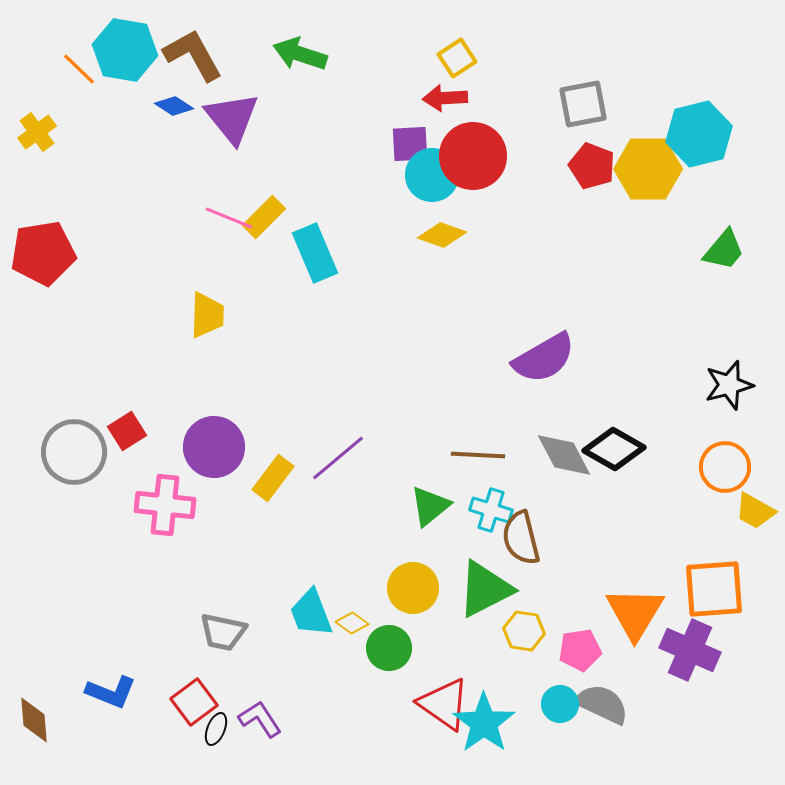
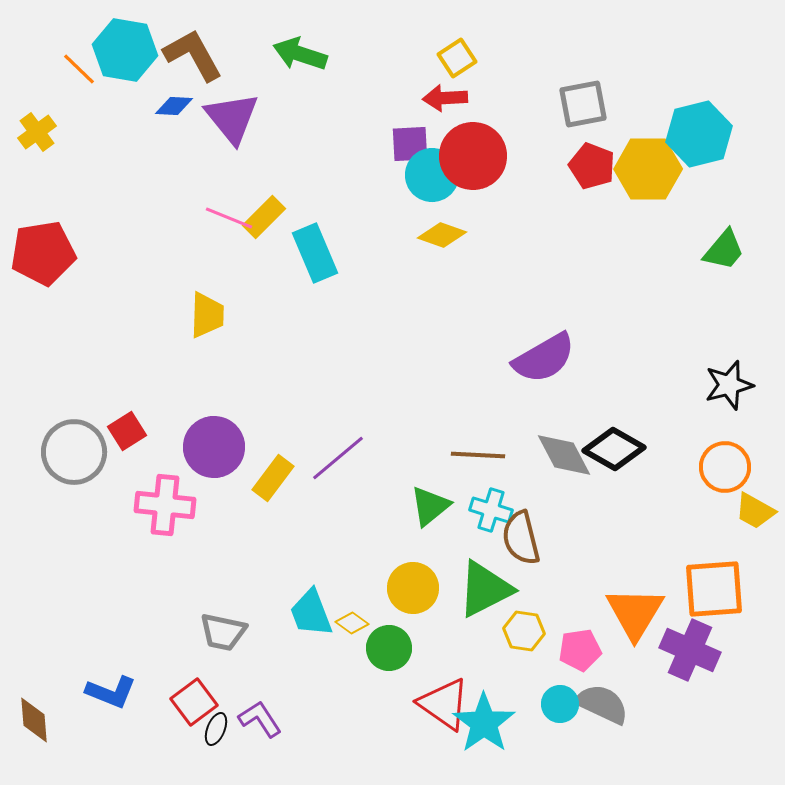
blue diamond at (174, 106): rotated 30 degrees counterclockwise
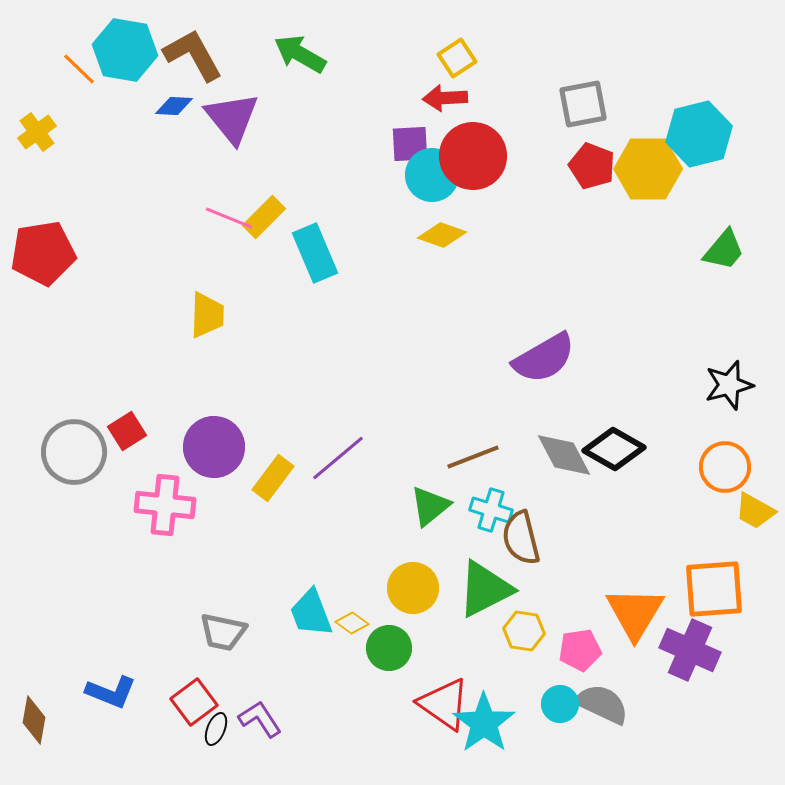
green arrow at (300, 54): rotated 12 degrees clockwise
brown line at (478, 455): moved 5 px left, 2 px down; rotated 24 degrees counterclockwise
brown diamond at (34, 720): rotated 15 degrees clockwise
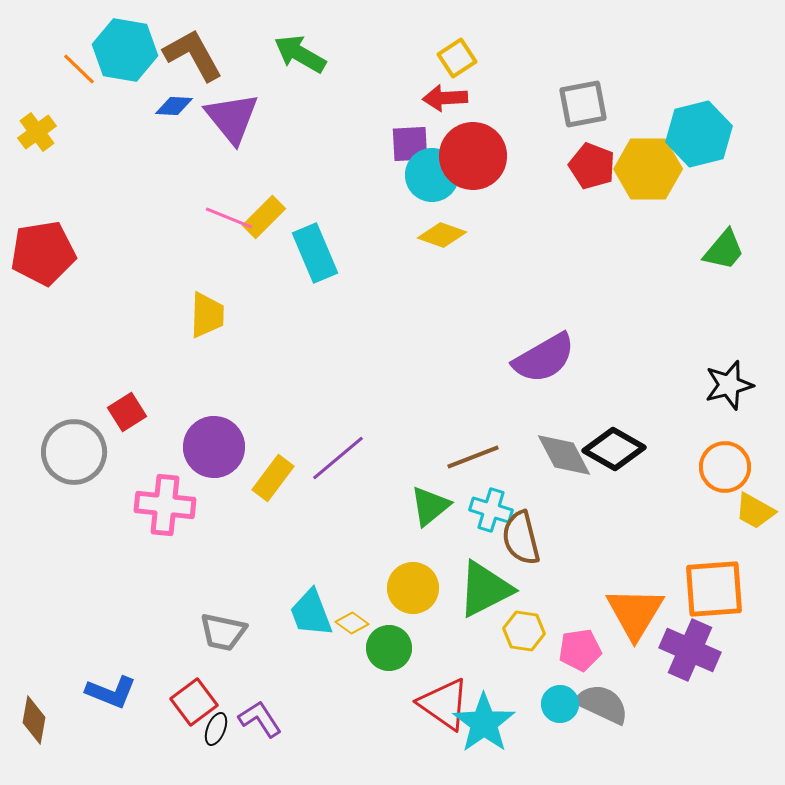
red square at (127, 431): moved 19 px up
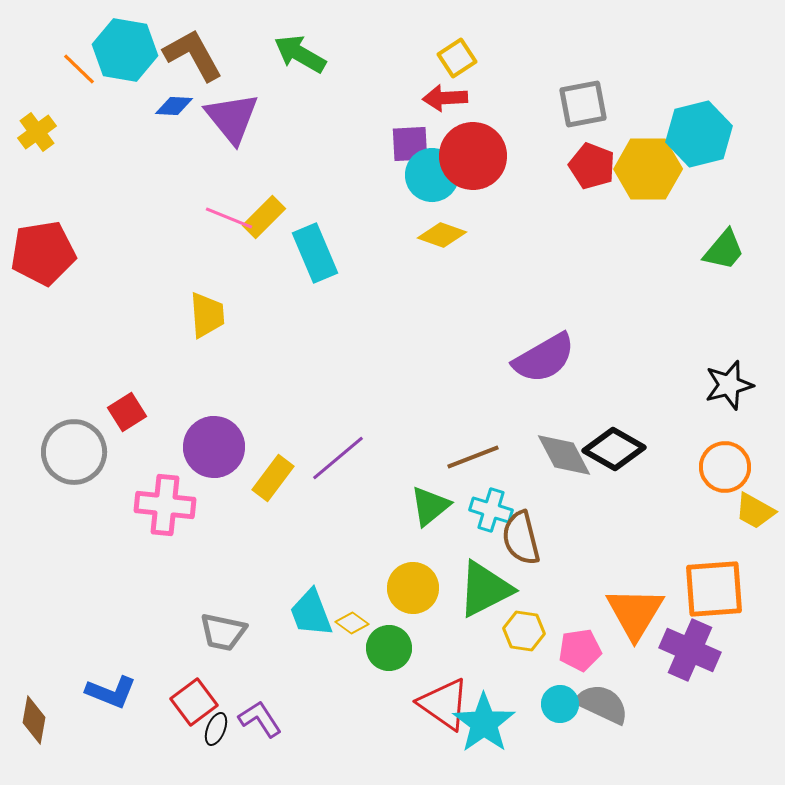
yellow trapezoid at (207, 315): rotated 6 degrees counterclockwise
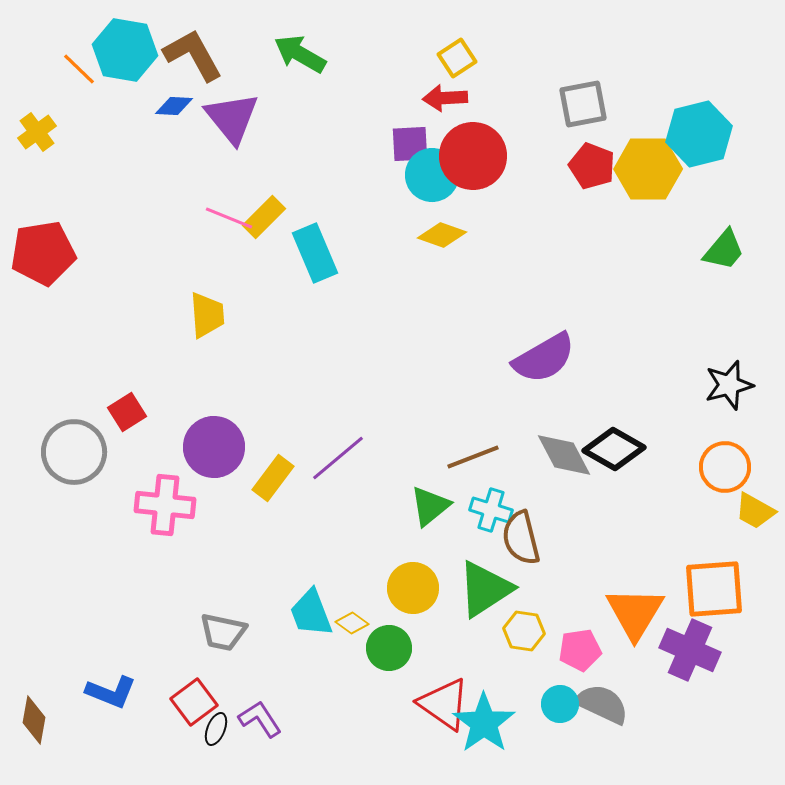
green triangle at (485, 589): rotated 6 degrees counterclockwise
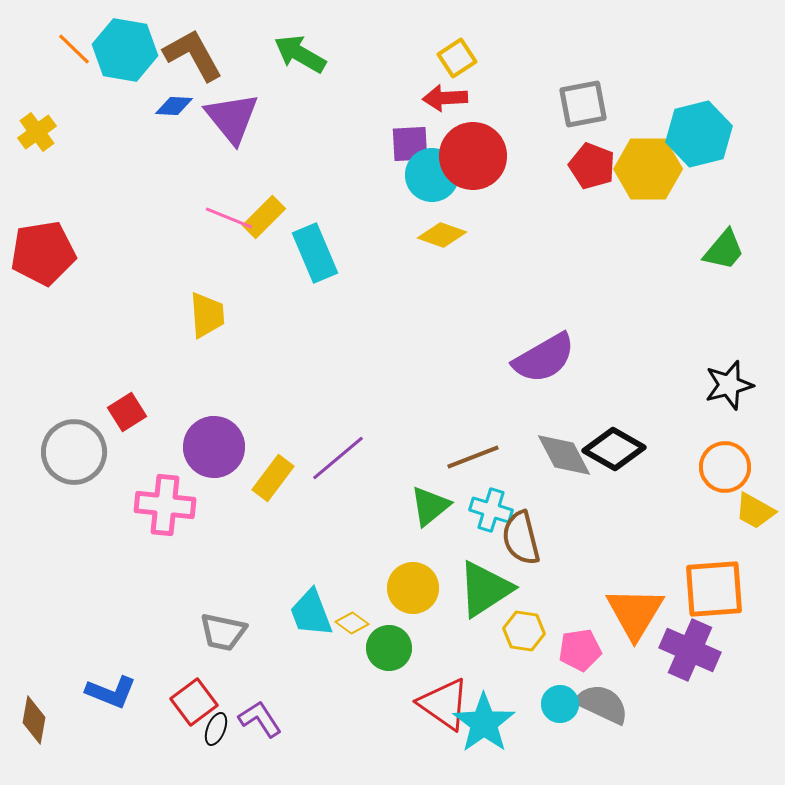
orange line at (79, 69): moved 5 px left, 20 px up
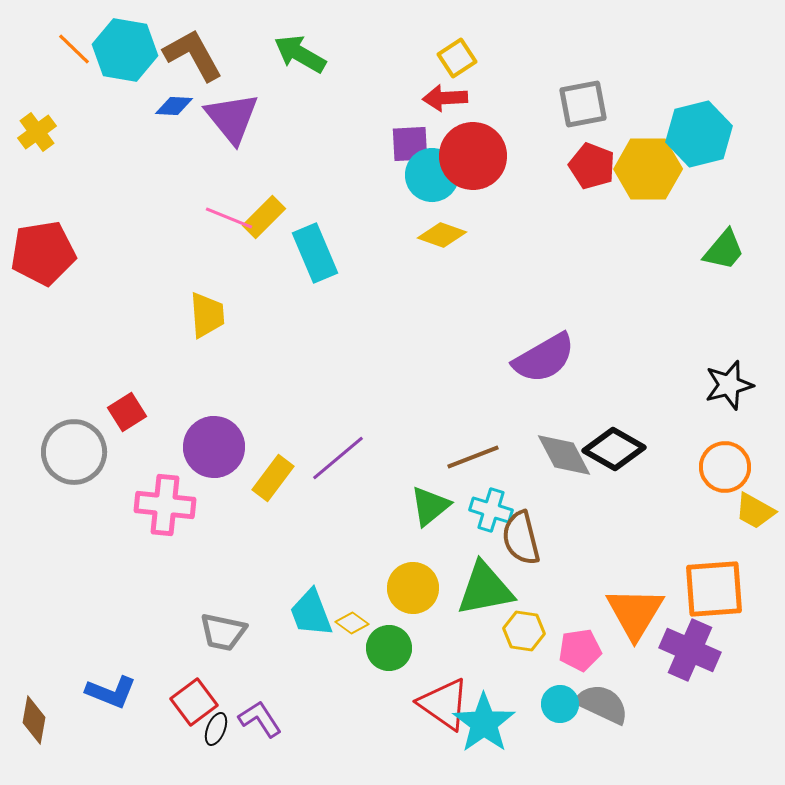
green triangle at (485, 589): rotated 22 degrees clockwise
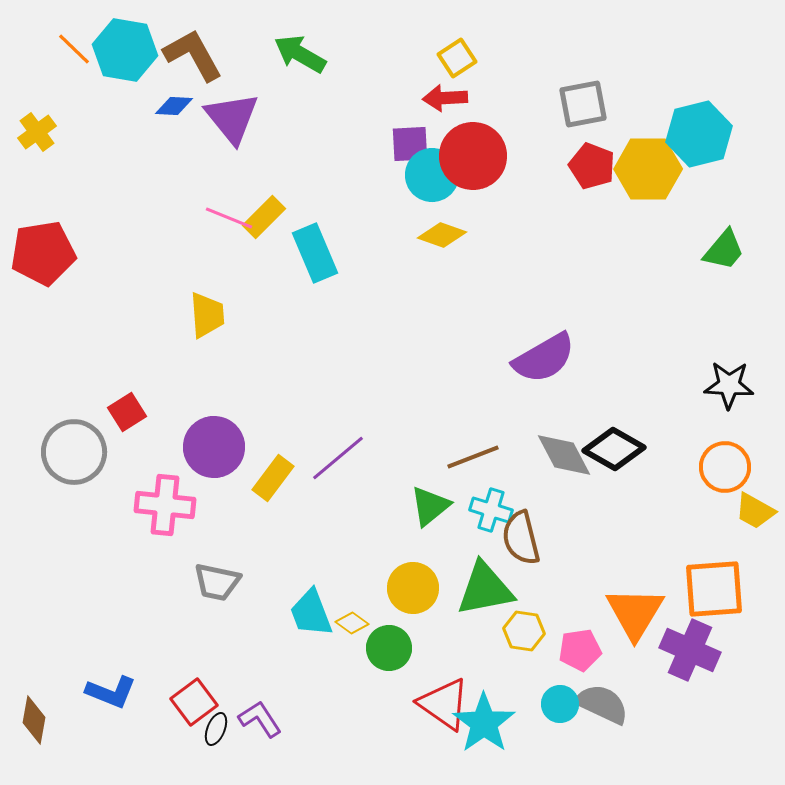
black star at (729, 385): rotated 18 degrees clockwise
gray trapezoid at (223, 632): moved 6 px left, 50 px up
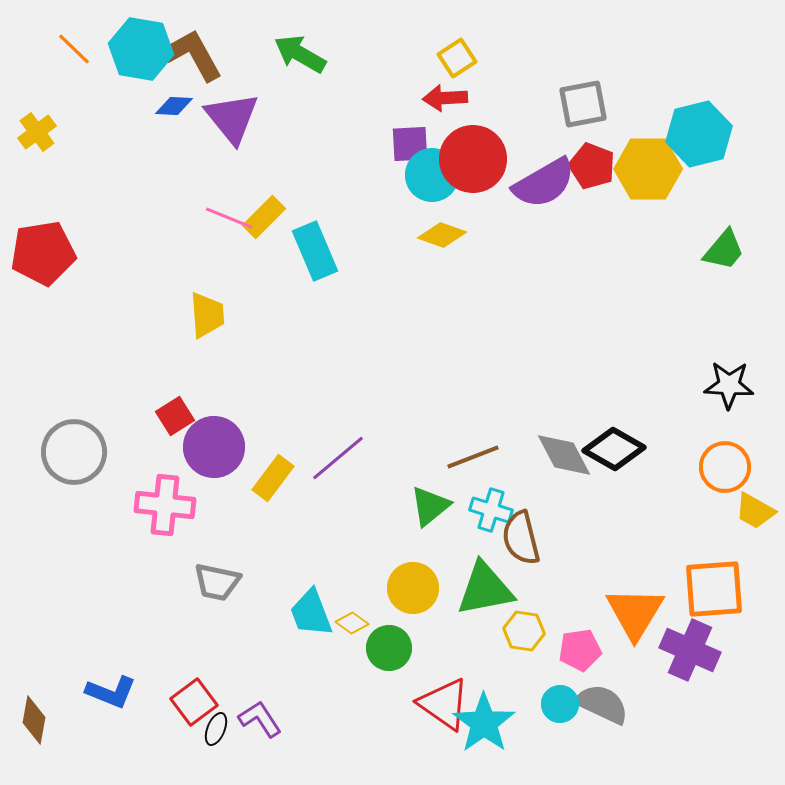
cyan hexagon at (125, 50): moved 16 px right, 1 px up
red circle at (473, 156): moved 3 px down
cyan rectangle at (315, 253): moved 2 px up
purple semicircle at (544, 358): moved 175 px up
red square at (127, 412): moved 48 px right, 4 px down
